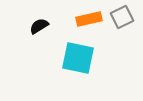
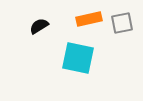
gray square: moved 6 px down; rotated 15 degrees clockwise
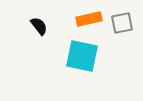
black semicircle: rotated 84 degrees clockwise
cyan square: moved 4 px right, 2 px up
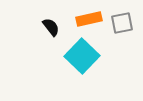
black semicircle: moved 12 px right, 1 px down
cyan square: rotated 32 degrees clockwise
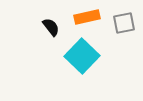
orange rectangle: moved 2 px left, 2 px up
gray square: moved 2 px right
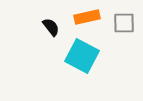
gray square: rotated 10 degrees clockwise
cyan square: rotated 16 degrees counterclockwise
